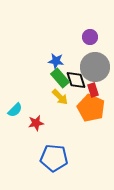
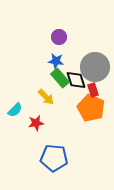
purple circle: moved 31 px left
yellow arrow: moved 14 px left
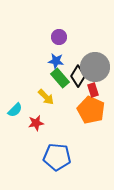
black diamond: moved 2 px right, 4 px up; rotated 50 degrees clockwise
orange pentagon: moved 2 px down
blue pentagon: moved 3 px right, 1 px up
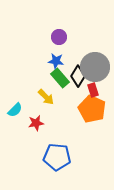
orange pentagon: moved 1 px right, 1 px up
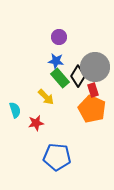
cyan semicircle: rotated 63 degrees counterclockwise
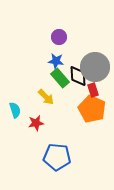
black diamond: rotated 35 degrees counterclockwise
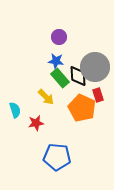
red rectangle: moved 5 px right, 5 px down
orange pentagon: moved 10 px left, 1 px up
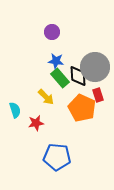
purple circle: moved 7 px left, 5 px up
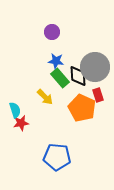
yellow arrow: moved 1 px left
red star: moved 15 px left
